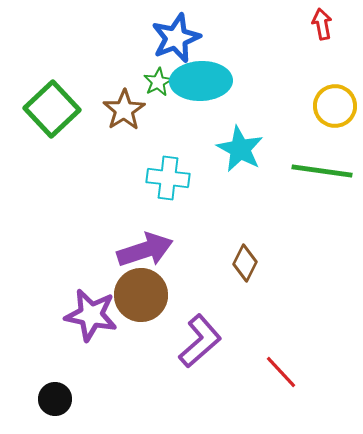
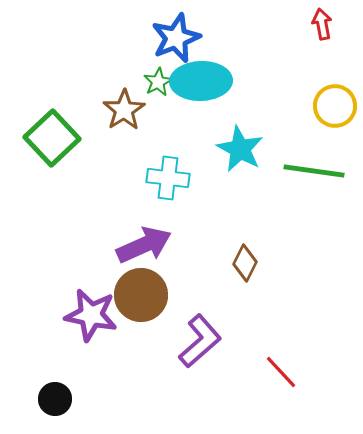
green square: moved 29 px down
green line: moved 8 px left
purple arrow: moved 1 px left, 5 px up; rotated 6 degrees counterclockwise
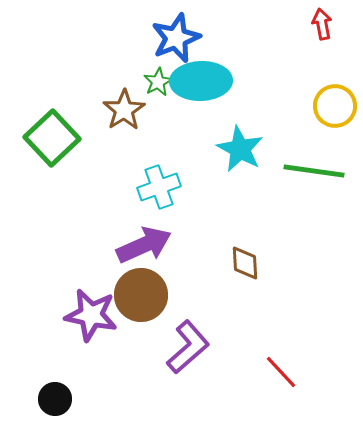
cyan cross: moved 9 px left, 9 px down; rotated 27 degrees counterclockwise
brown diamond: rotated 30 degrees counterclockwise
purple L-shape: moved 12 px left, 6 px down
